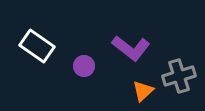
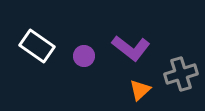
purple circle: moved 10 px up
gray cross: moved 2 px right, 2 px up
orange triangle: moved 3 px left, 1 px up
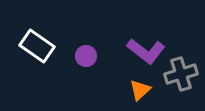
purple L-shape: moved 15 px right, 3 px down
purple circle: moved 2 px right
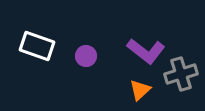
white rectangle: rotated 16 degrees counterclockwise
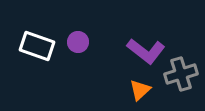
purple circle: moved 8 px left, 14 px up
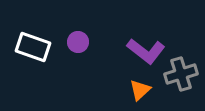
white rectangle: moved 4 px left, 1 px down
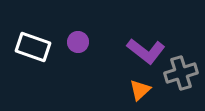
gray cross: moved 1 px up
